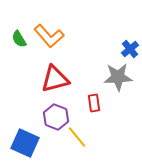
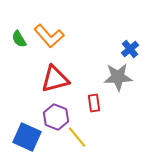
blue square: moved 2 px right, 6 px up
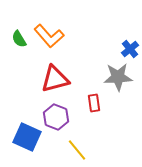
yellow line: moved 13 px down
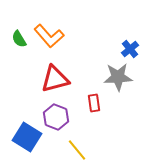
blue square: rotated 8 degrees clockwise
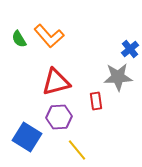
red triangle: moved 1 px right, 3 px down
red rectangle: moved 2 px right, 2 px up
purple hexagon: moved 3 px right; rotated 25 degrees counterclockwise
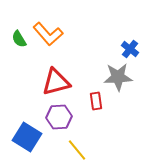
orange L-shape: moved 1 px left, 2 px up
blue cross: rotated 12 degrees counterclockwise
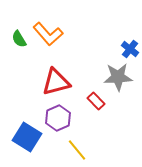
red rectangle: rotated 36 degrees counterclockwise
purple hexagon: moved 1 px left, 1 px down; rotated 20 degrees counterclockwise
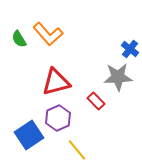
blue square: moved 2 px right, 2 px up; rotated 24 degrees clockwise
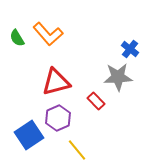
green semicircle: moved 2 px left, 1 px up
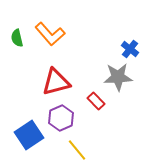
orange L-shape: moved 2 px right
green semicircle: rotated 18 degrees clockwise
purple hexagon: moved 3 px right
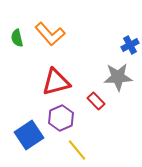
blue cross: moved 4 px up; rotated 24 degrees clockwise
